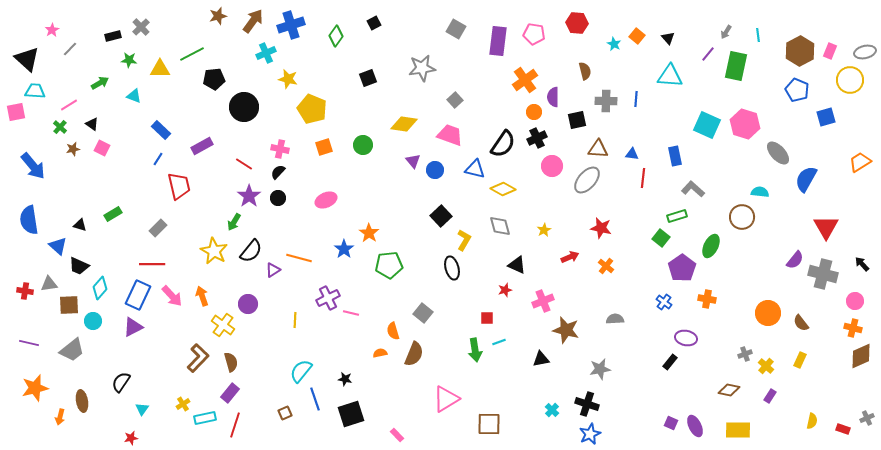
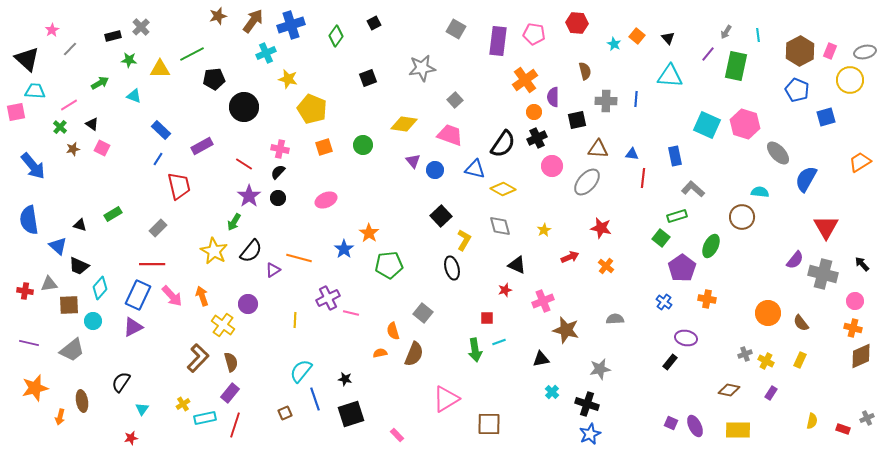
gray ellipse at (587, 180): moved 2 px down
yellow cross at (766, 366): moved 5 px up; rotated 14 degrees counterclockwise
purple rectangle at (770, 396): moved 1 px right, 3 px up
cyan cross at (552, 410): moved 18 px up
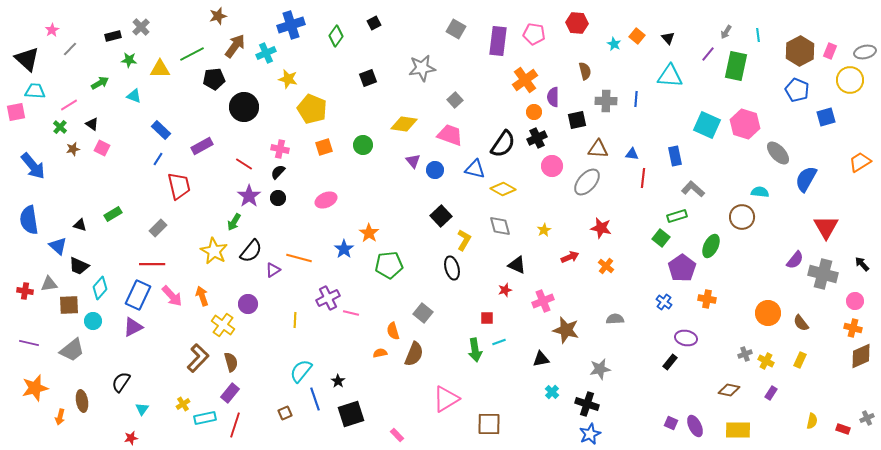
brown arrow at (253, 21): moved 18 px left, 25 px down
black star at (345, 379): moved 7 px left, 2 px down; rotated 24 degrees clockwise
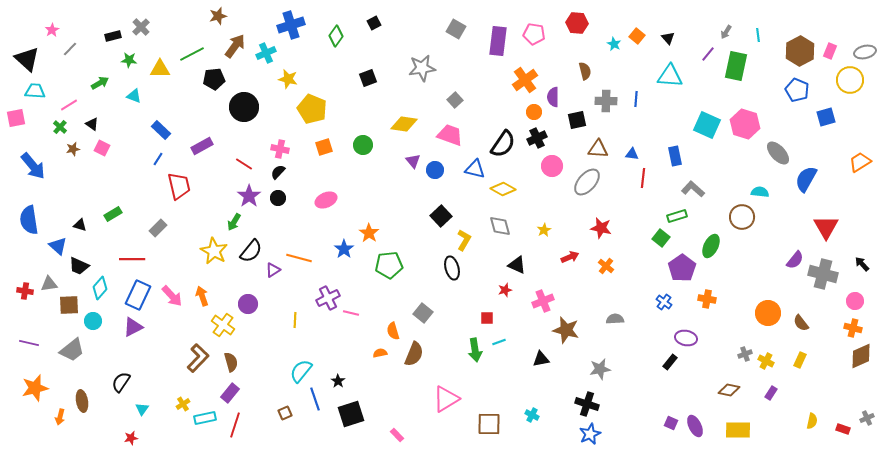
pink square at (16, 112): moved 6 px down
red line at (152, 264): moved 20 px left, 5 px up
cyan cross at (552, 392): moved 20 px left, 23 px down; rotated 16 degrees counterclockwise
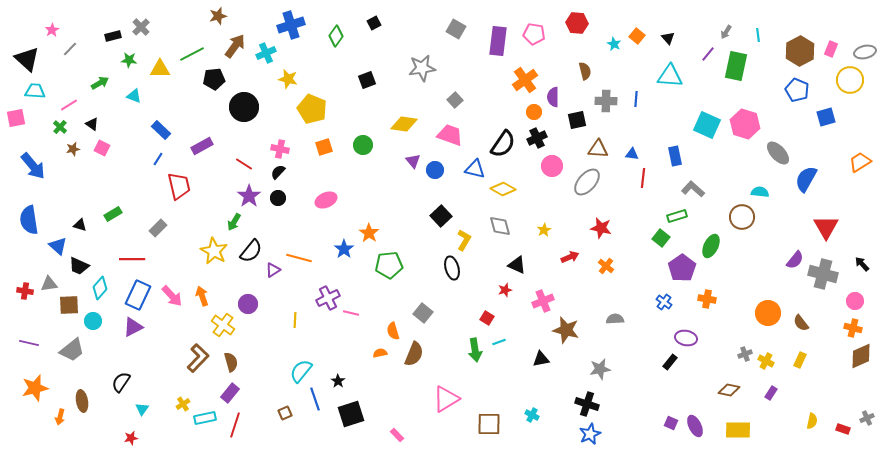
pink rectangle at (830, 51): moved 1 px right, 2 px up
black square at (368, 78): moved 1 px left, 2 px down
red square at (487, 318): rotated 32 degrees clockwise
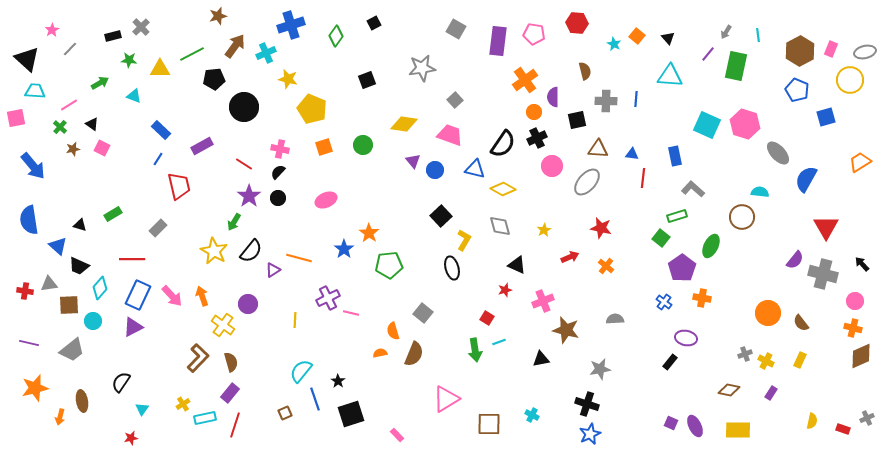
orange cross at (707, 299): moved 5 px left, 1 px up
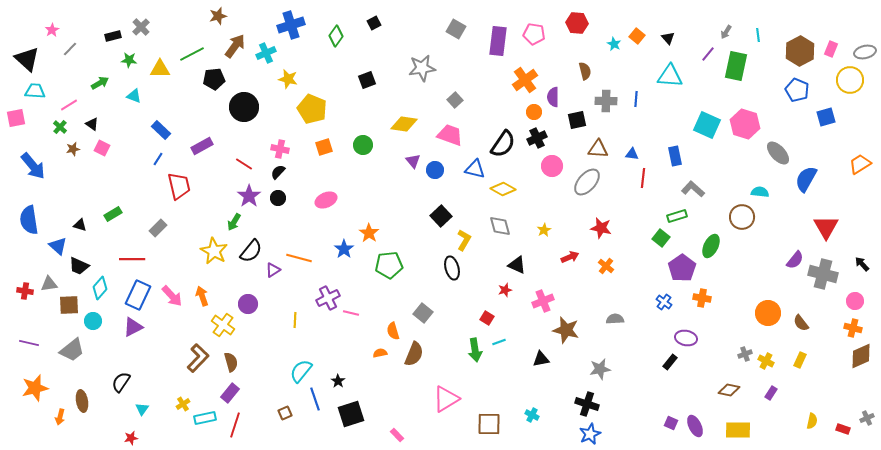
orange trapezoid at (860, 162): moved 2 px down
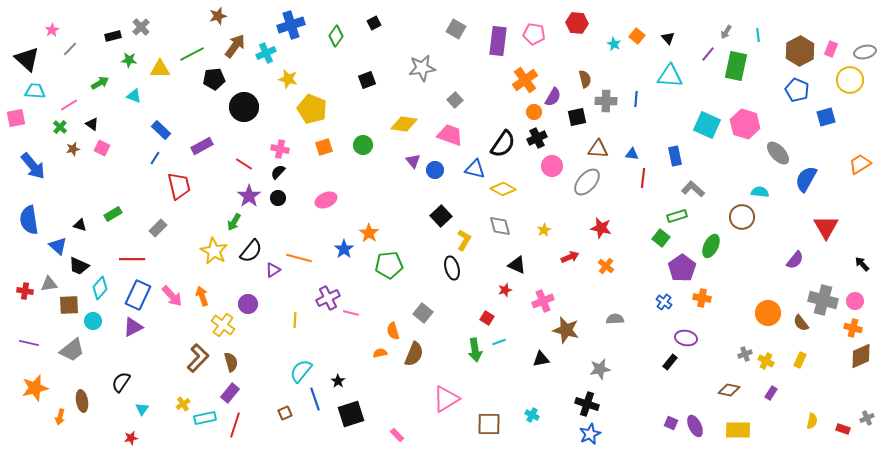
brown semicircle at (585, 71): moved 8 px down
purple semicircle at (553, 97): rotated 150 degrees counterclockwise
black square at (577, 120): moved 3 px up
blue line at (158, 159): moved 3 px left, 1 px up
gray cross at (823, 274): moved 26 px down
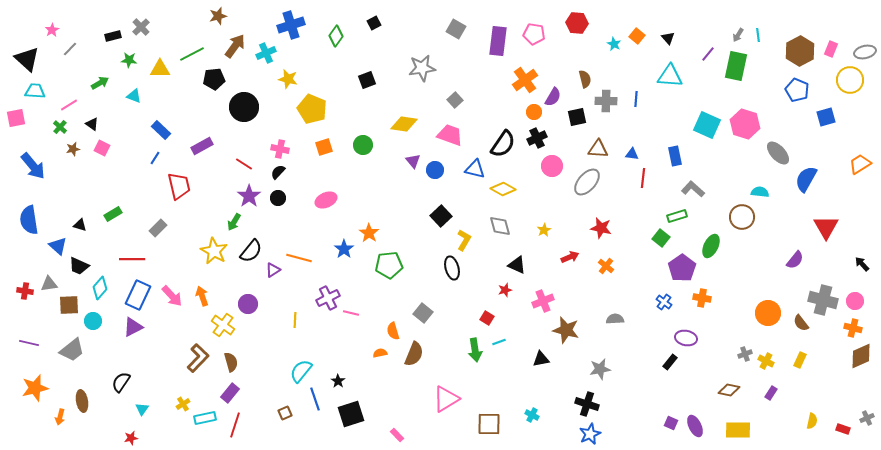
gray arrow at (726, 32): moved 12 px right, 3 px down
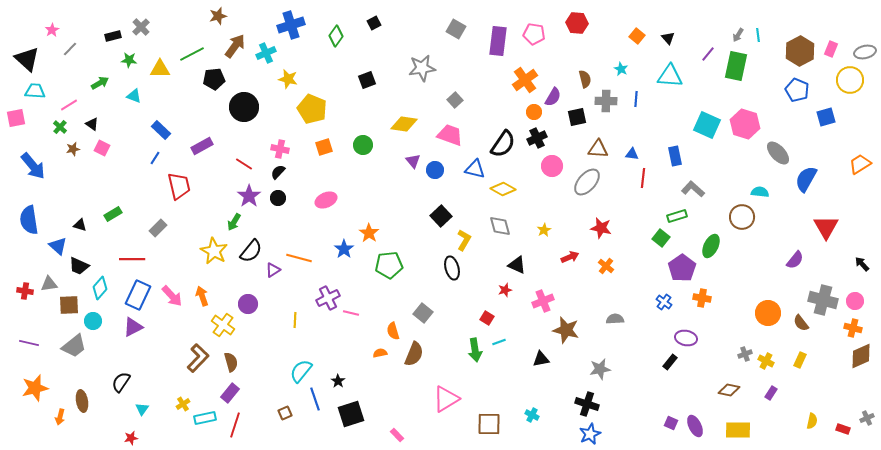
cyan star at (614, 44): moved 7 px right, 25 px down
gray trapezoid at (72, 350): moved 2 px right, 4 px up
